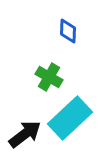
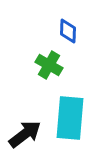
green cross: moved 12 px up
cyan rectangle: rotated 42 degrees counterclockwise
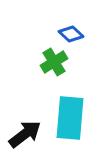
blue diamond: moved 3 px right, 3 px down; rotated 50 degrees counterclockwise
green cross: moved 5 px right, 3 px up; rotated 28 degrees clockwise
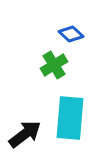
green cross: moved 3 px down
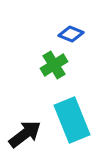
blue diamond: rotated 20 degrees counterclockwise
cyan rectangle: moved 2 px right, 2 px down; rotated 27 degrees counterclockwise
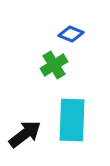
cyan rectangle: rotated 24 degrees clockwise
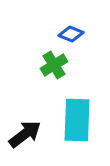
cyan rectangle: moved 5 px right
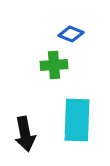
green cross: rotated 28 degrees clockwise
black arrow: rotated 116 degrees clockwise
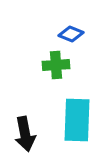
green cross: moved 2 px right
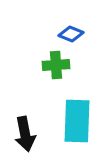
cyan rectangle: moved 1 px down
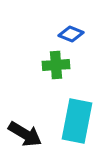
cyan rectangle: rotated 9 degrees clockwise
black arrow: rotated 48 degrees counterclockwise
